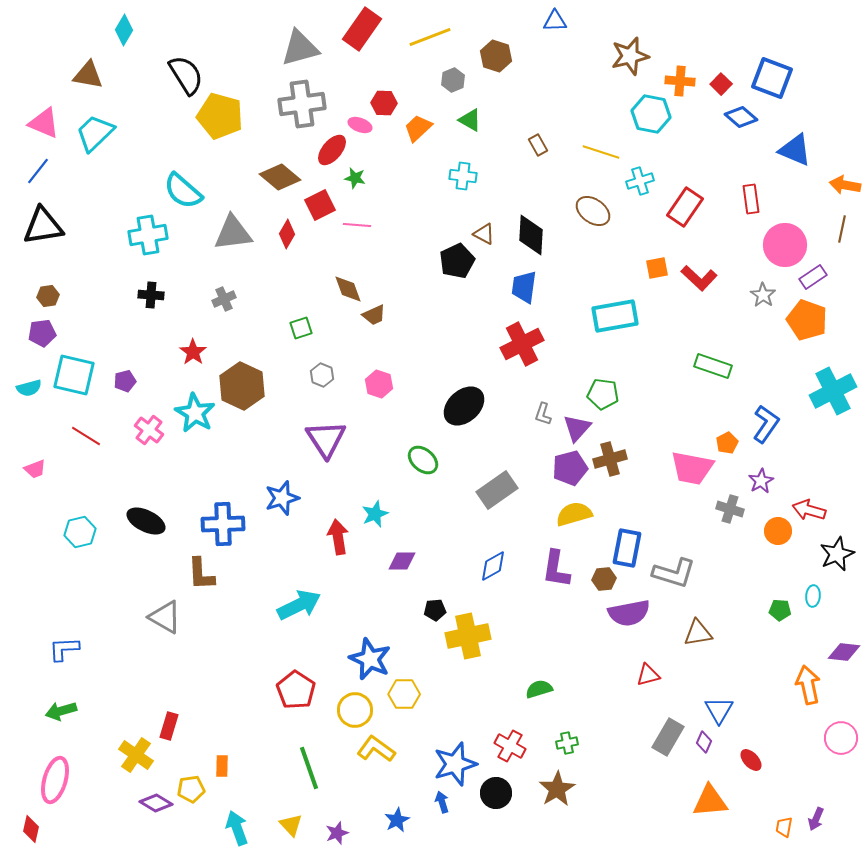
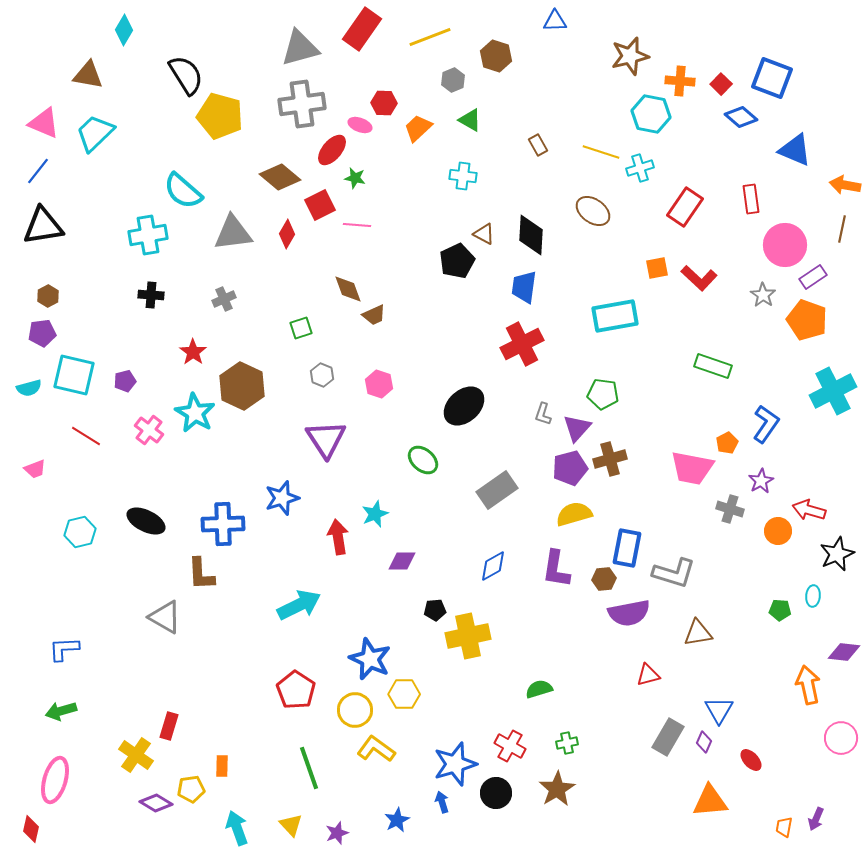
cyan cross at (640, 181): moved 13 px up
brown hexagon at (48, 296): rotated 20 degrees counterclockwise
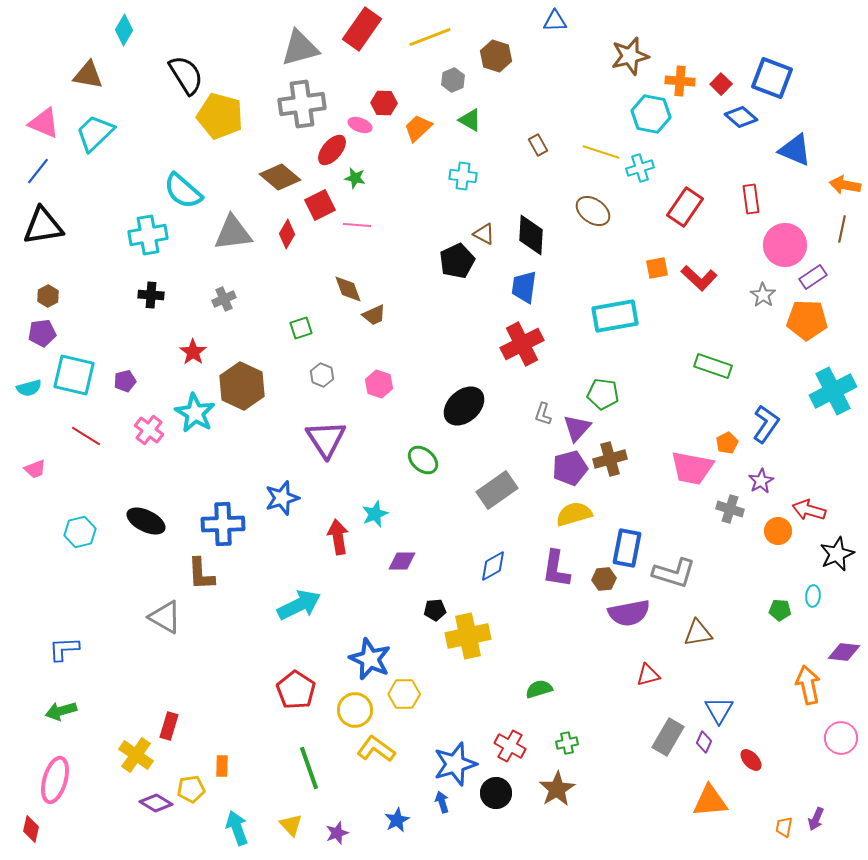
orange pentagon at (807, 320): rotated 18 degrees counterclockwise
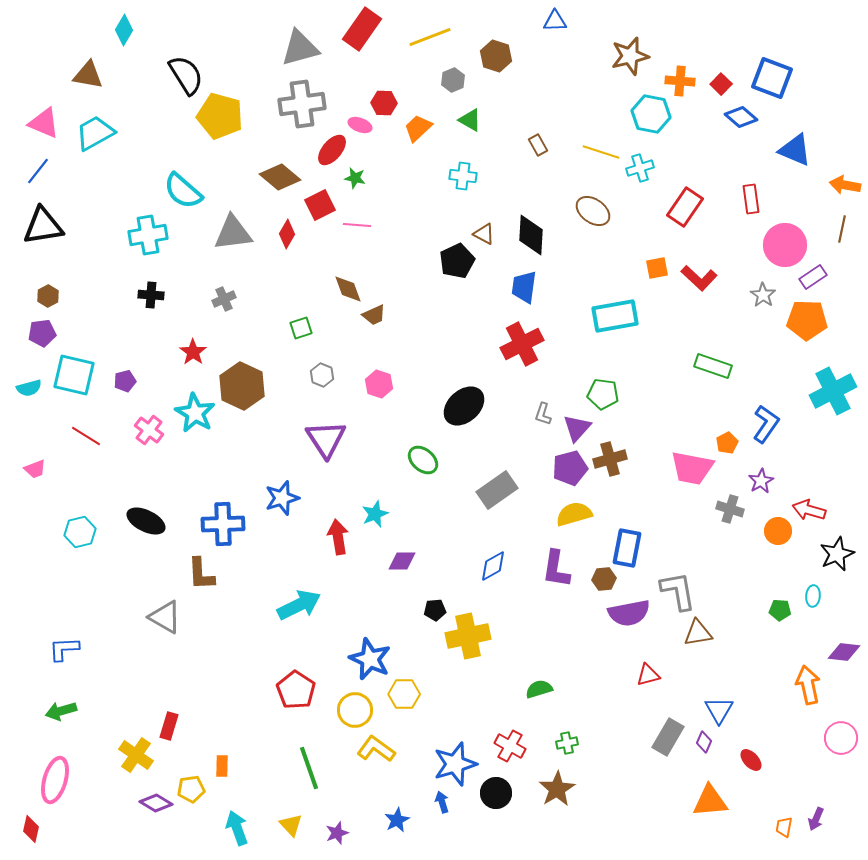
cyan trapezoid at (95, 133): rotated 15 degrees clockwise
gray L-shape at (674, 573): moved 4 px right, 18 px down; rotated 117 degrees counterclockwise
